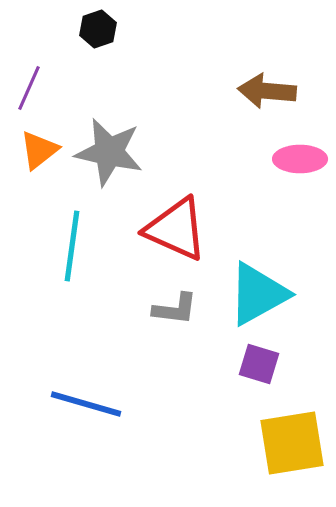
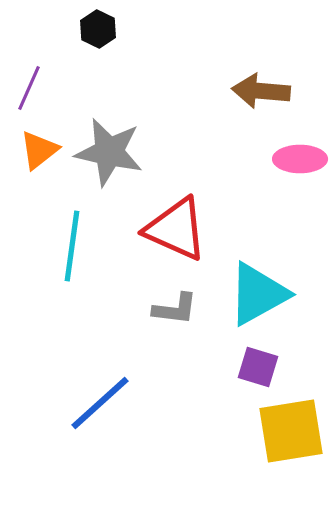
black hexagon: rotated 15 degrees counterclockwise
brown arrow: moved 6 px left
purple square: moved 1 px left, 3 px down
blue line: moved 14 px right, 1 px up; rotated 58 degrees counterclockwise
yellow square: moved 1 px left, 12 px up
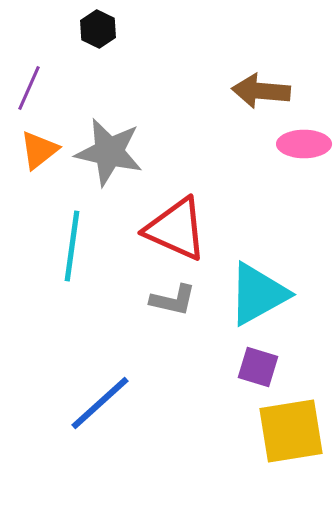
pink ellipse: moved 4 px right, 15 px up
gray L-shape: moved 2 px left, 9 px up; rotated 6 degrees clockwise
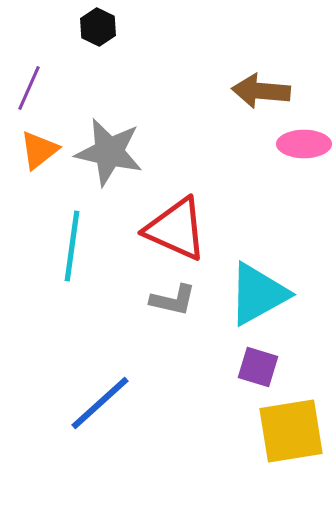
black hexagon: moved 2 px up
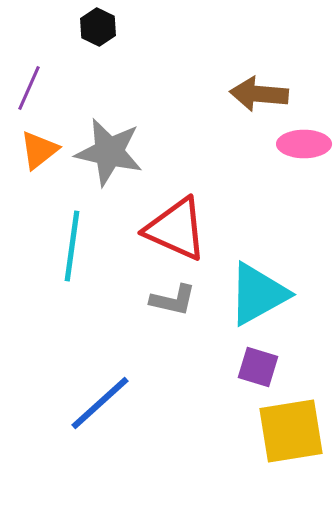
brown arrow: moved 2 px left, 3 px down
